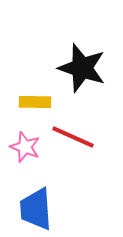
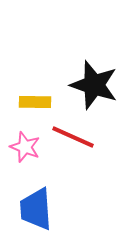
black star: moved 12 px right, 17 px down
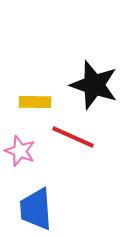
pink star: moved 5 px left, 4 px down
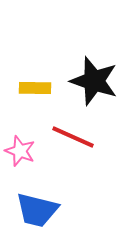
black star: moved 4 px up
yellow rectangle: moved 14 px up
blue trapezoid: moved 1 px right, 1 px down; rotated 72 degrees counterclockwise
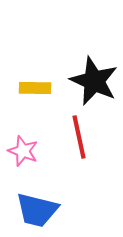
black star: rotated 6 degrees clockwise
red line: moved 6 px right; rotated 54 degrees clockwise
pink star: moved 3 px right
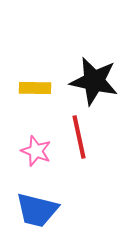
black star: rotated 12 degrees counterclockwise
pink star: moved 13 px right
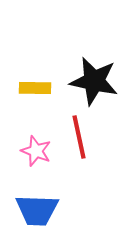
blue trapezoid: rotated 12 degrees counterclockwise
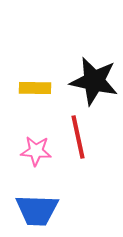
red line: moved 1 px left
pink star: rotated 16 degrees counterclockwise
